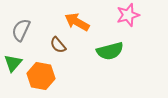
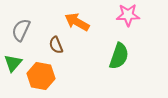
pink star: rotated 15 degrees clockwise
brown semicircle: moved 2 px left; rotated 18 degrees clockwise
green semicircle: moved 9 px right, 5 px down; rotated 56 degrees counterclockwise
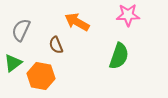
green triangle: rotated 12 degrees clockwise
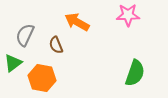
gray semicircle: moved 4 px right, 5 px down
green semicircle: moved 16 px right, 17 px down
orange hexagon: moved 1 px right, 2 px down
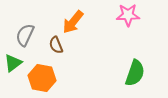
orange arrow: moved 4 px left; rotated 80 degrees counterclockwise
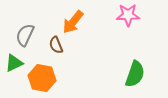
green triangle: moved 1 px right; rotated 12 degrees clockwise
green semicircle: moved 1 px down
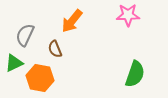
orange arrow: moved 1 px left, 1 px up
brown semicircle: moved 1 px left, 4 px down
orange hexagon: moved 2 px left
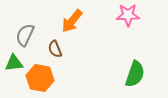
green triangle: rotated 18 degrees clockwise
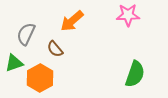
orange arrow: rotated 10 degrees clockwise
gray semicircle: moved 1 px right, 1 px up
brown semicircle: rotated 18 degrees counterclockwise
green triangle: rotated 12 degrees counterclockwise
orange hexagon: rotated 20 degrees clockwise
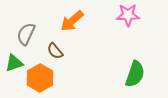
brown semicircle: moved 2 px down
